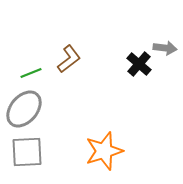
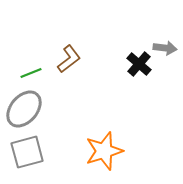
gray square: rotated 12 degrees counterclockwise
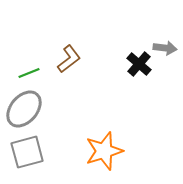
green line: moved 2 px left
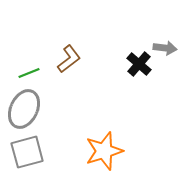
gray ellipse: rotated 15 degrees counterclockwise
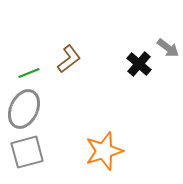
gray arrow: moved 3 px right; rotated 30 degrees clockwise
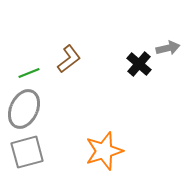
gray arrow: rotated 50 degrees counterclockwise
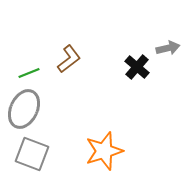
black cross: moved 2 px left, 3 px down
gray square: moved 5 px right, 2 px down; rotated 36 degrees clockwise
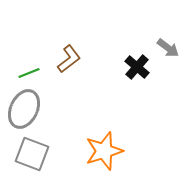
gray arrow: rotated 50 degrees clockwise
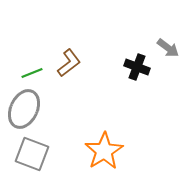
brown L-shape: moved 4 px down
black cross: rotated 20 degrees counterclockwise
green line: moved 3 px right
orange star: rotated 15 degrees counterclockwise
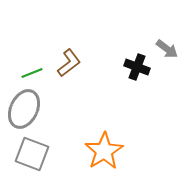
gray arrow: moved 1 px left, 1 px down
